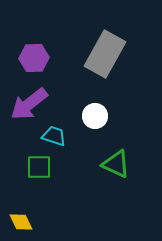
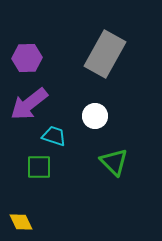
purple hexagon: moved 7 px left
green triangle: moved 2 px left, 2 px up; rotated 20 degrees clockwise
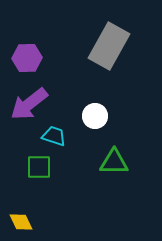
gray rectangle: moved 4 px right, 8 px up
green triangle: rotated 44 degrees counterclockwise
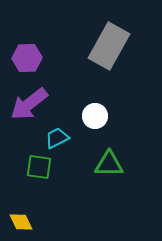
cyan trapezoid: moved 3 px right, 2 px down; rotated 45 degrees counterclockwise
green triangle: moved 5 px left, 2 px down
green square: rotated 8 degrees clockwise
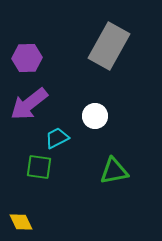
green triangle: moved 5 px right, 7 px down; rotated 12 degrees counterclockwise
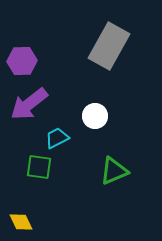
purple hexagon: moved 5 px left, 3 px down
green triangle: rotated 12 degrees counterclockwise
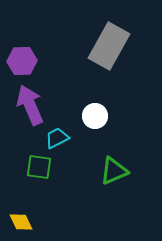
purple arrow: moved 1 px right, 1 px down; rotated 105 degrees clockwise
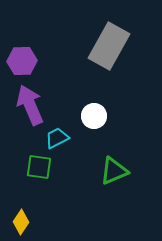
white circle: moved 1 px left
yellow diamond: rotated 60 degrees clockwise
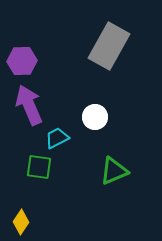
purple arrow: moved 1 px left
white circle: moved 1 px right, 1 px down
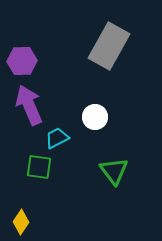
green triangle: rotated 44 degrees counterclockwise
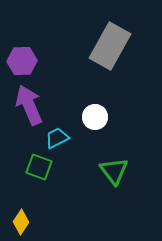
gray rectangle: moved 1 px right
green square: rotated 12 degrees clockwise
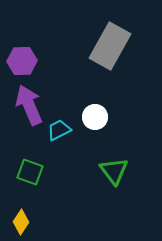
cyan trapezoid: moved 2 px right, 8 px up
green square: moved 9 px left, 5 px down
